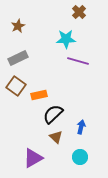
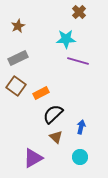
orange rectangle: moved 2 px right, 2 px up; rotated 14 degrees counterclockwise
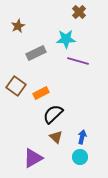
gray rectangle: moved 18 px right, 5 px up
blue arrow: moved 1 px right, 10 px down
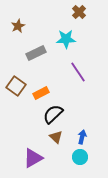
purple line: moved 11 px down; rotated 40 degrees clockwise
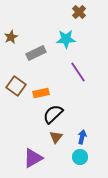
brown star: moved 7 px left, 11 px down
orange rectangle: rotated 14 degrees clockwise
brown triangle: rotated 24 degrees clockwise
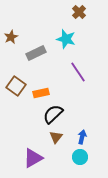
cyan star: rotated 18 degrees clockwise
